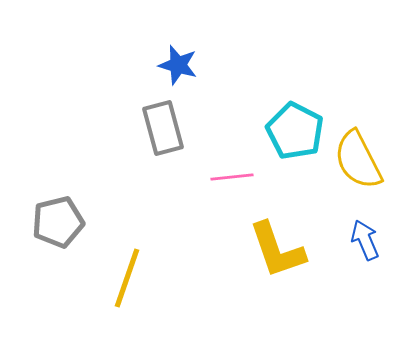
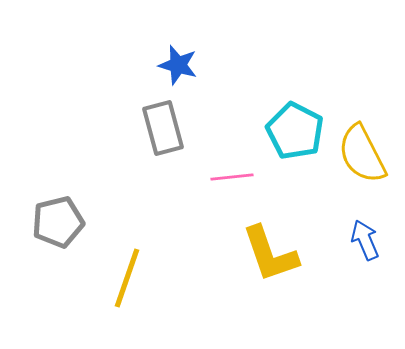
yellow semicircle: moved 4 px right, 6 px up
yellow L-shape: moved 7 px left, 4 px down
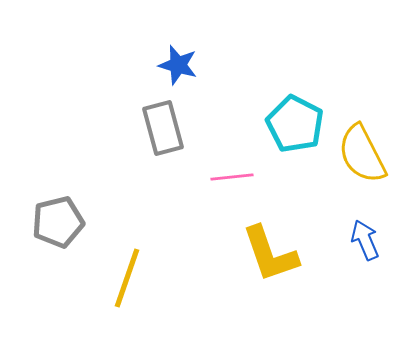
cyan pentagon: moved 7 px up
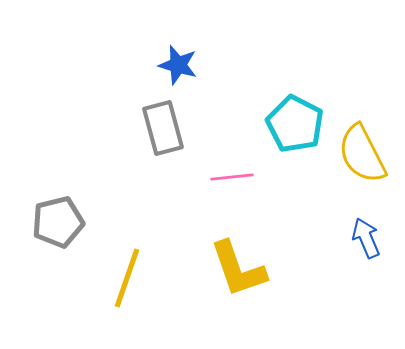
blue arrow: moved 1 px right, 2 px up
yellow L-shape: moved 32 px left, 15 px down
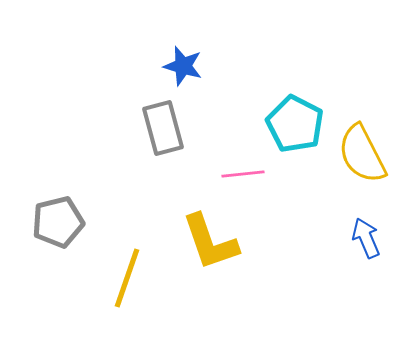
blue star: moved 5 px right, 1 px down
pink line: moved 11 px right, 3 px up
yellow L-shape: moved 28 px left, 27 px up
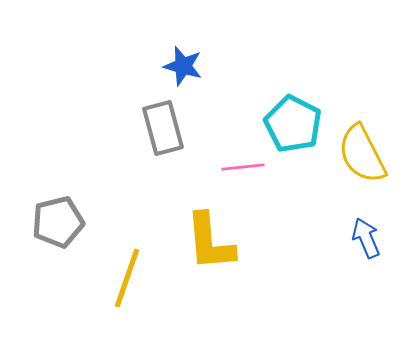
cyan pentagon: moved 2 px left
pink line: moved 7 px up
yellow L-shape: rotated 14 degrees clockwise
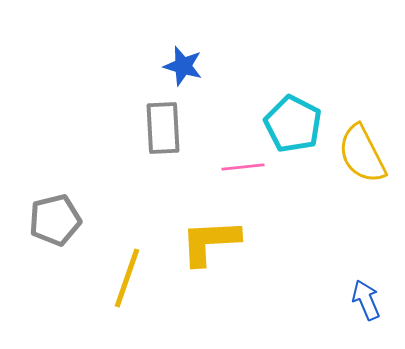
gray rectangle: rotated 12 degrees clockwise
gray pentagon: moved 3 px left, 2 px up
blue arrow: moved 62 px down
yellow L-shape: rotated 92 degrees clockwise
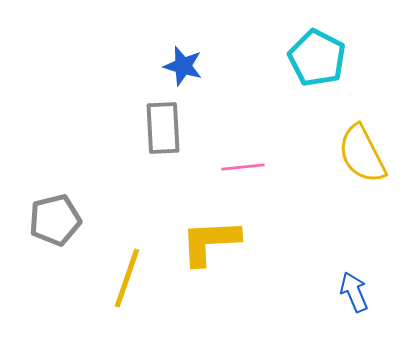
cyan pentagon: moved 24 px right, 66 px up
blue arrow: moved 12 px left, 8 px up
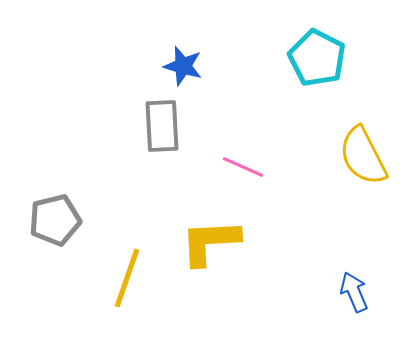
gray rectangle: moved 1 px left, 2 px up
yellow semicircle: moved 1 px right, 2 px down
pink line: rotated 30 degrees clockwise
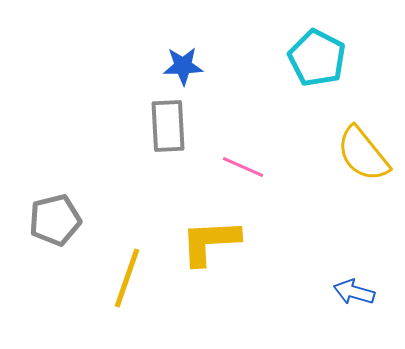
blue star: rotated 18 degrees counterclockwise
gray rectangle: moved 6 px right
yellow semicircle: moved 2 px up; rotated 12 degrees counterclockwise
blue arrow: rotated 51 degrees counterclockwise
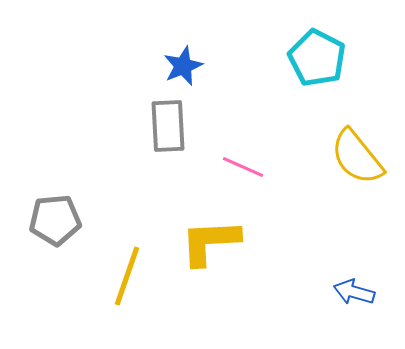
blue star: rotated 21 degrees counterclockwise
yellow semicircle: moved 6 px left, 3 px down
gray pentagon: rotated 9 degrees clockwise
yellow line: moved 2 px up
